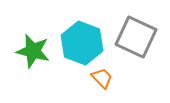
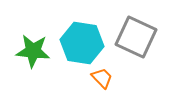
cyan hexagon: rotated 12 degrees counterclockwise
green star: rotated 8 degrees counterclockwise
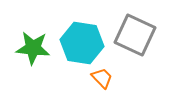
gray square: moved 1 px left, 2 px up
green star: moved 3 px up
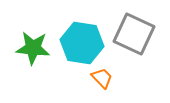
gray square: moved 1 px left, 1 px up
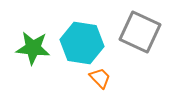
gray square: moved 6 px right, 2 px up
orange trapezoid: moved 2 px left
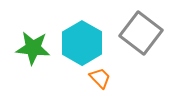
gray square: moved 1 px right, 1 px down; rotated 12 degrees clockwise
cyan hexagon: rotated 21 degrees clockwise
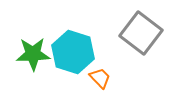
cyan hexagon: moved 9 px left, 9 px down; rotated 12 degrees counterclockwise
green star: moved 6 px down; rotated 8 degrees counterclockwise
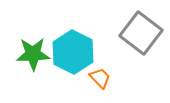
cyan hexagon: rotated 9 degrees clockwise
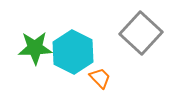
gray square: rotated 6 degrees clockwise
green star: moved 2 px right, 6 px up
